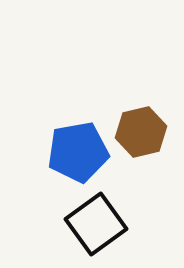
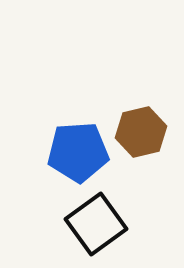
blue pentagon: rotated 6 degrees clockwise
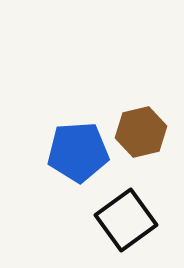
black square: moved 30 px right, 4 px up
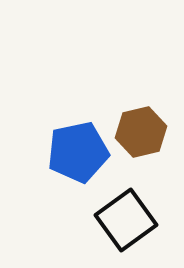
blue pentagon: rotated 8 degrees counterclockwise
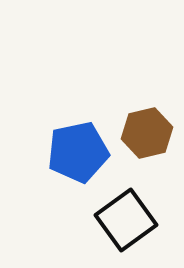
brown hexagon: moved 6 px right, 1 px down
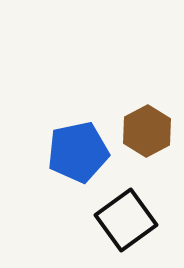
brown hexagon: moved 2 px up; rotated 15 degrees counterclockwise
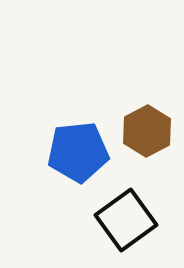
blue pentagon: rotated 6 degrees clockwise
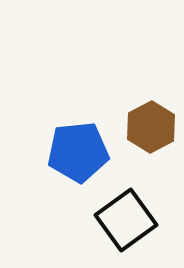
brown hexagon: moved 4 px right, 4 px up
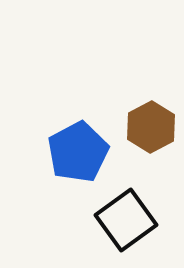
blue pentagon: rotated 22 degrees counterclockwise
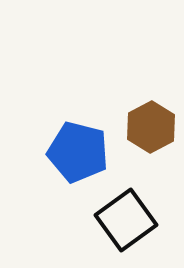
blue pentagon: rotated 30 degrees counterclockwise
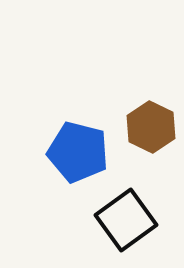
brown hexagon: rotated 6 degrees counterclockwise
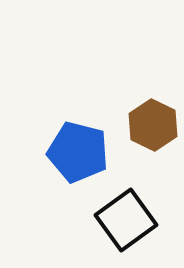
brown hexagon: moved 2 px right, 2 px up
